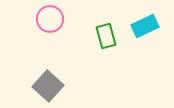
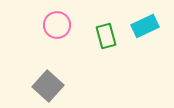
pink circle: moved 7 px right, 6 px down
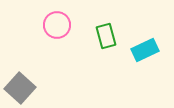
cyan rectangle: moved 24 px down
gray square: moved 28 px left, 2 px down
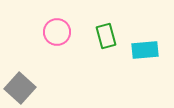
pink circle: moved 7 px down
cyan rectangle: rotated 20 degrees clockwise
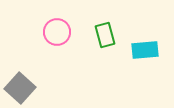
green rectangle: moved 1 px left, 1 px up
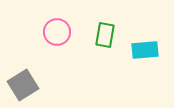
green rectangle: rotated 25 degrees clockwise
gray square: moved 3 px right, 3 px up; rotated 16 degrees clockwise
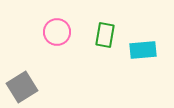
cyan rectangle: moved 2 px left
gray square: moved 1 px left, 2 px down
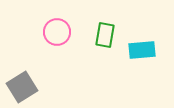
cyan rectangle: moved 1 px left
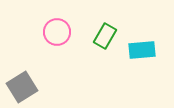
green rectangle: moved 1 px down; rotated 20 degrees clockwise
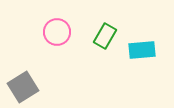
gray square: moved 1 px right
